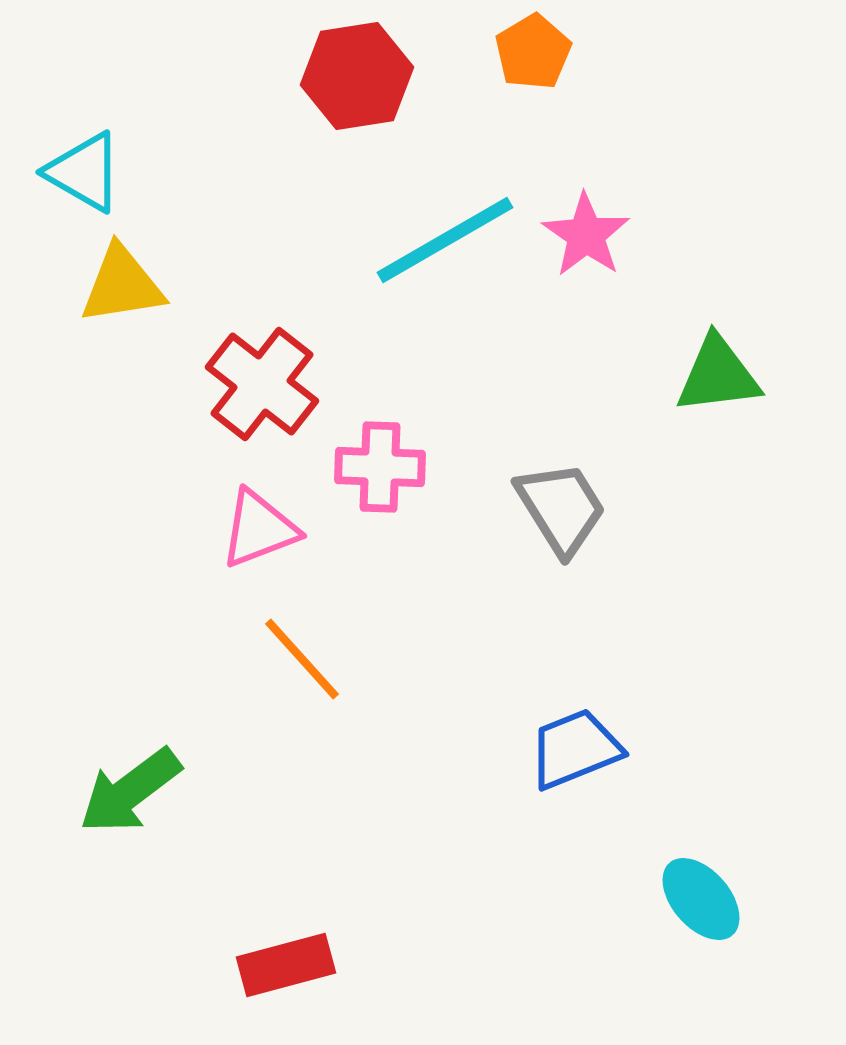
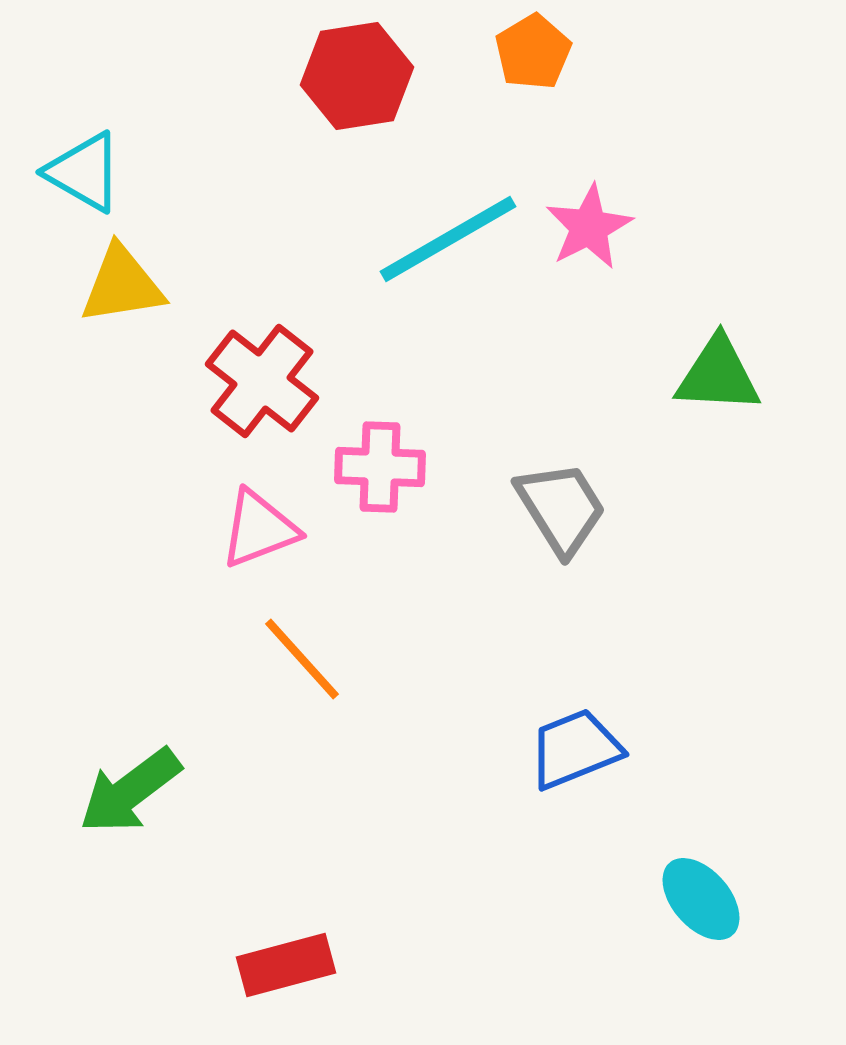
pink star: moved 3 px right, 8 px up; rotated 10 degrees clockwise
cyan line: moved 3 px right, 1 px up
green triangle: rotated 10 degrees clockwise
red cross: moved 3 px up
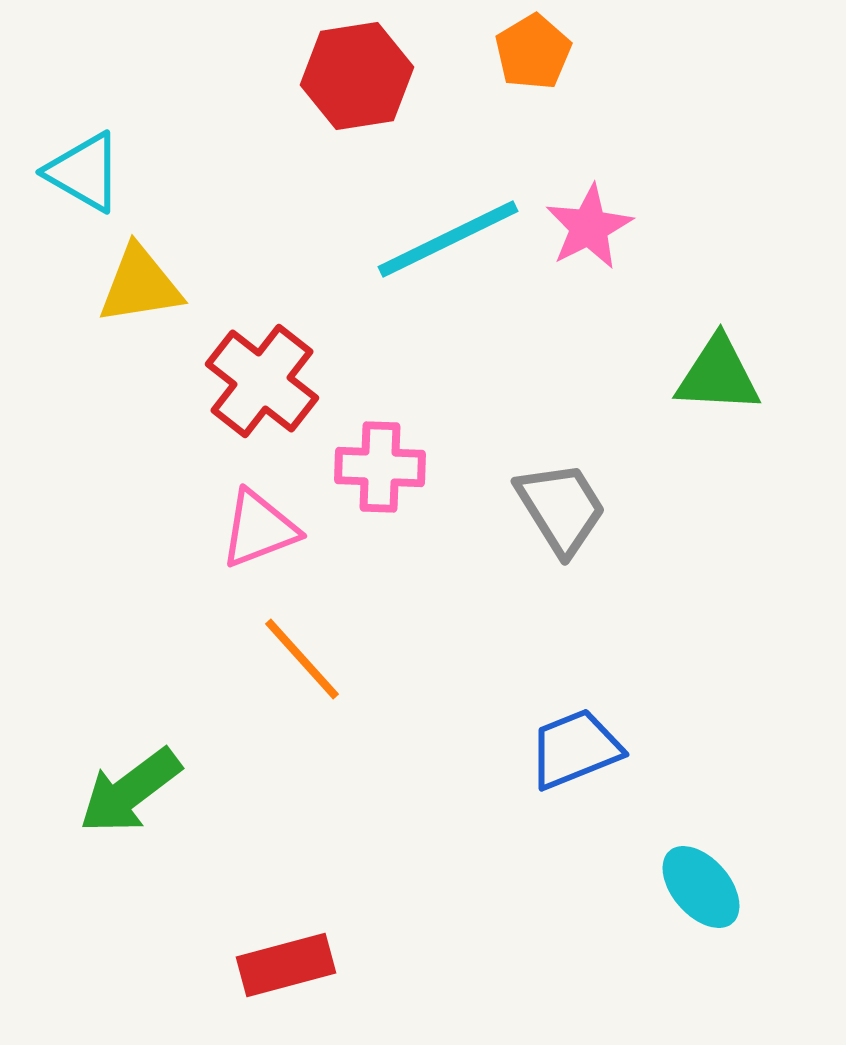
cyan line: rotated 4 degrees clockwise
yellow triangle: moved 18 px right
cyan ellipse: moved 12 px up
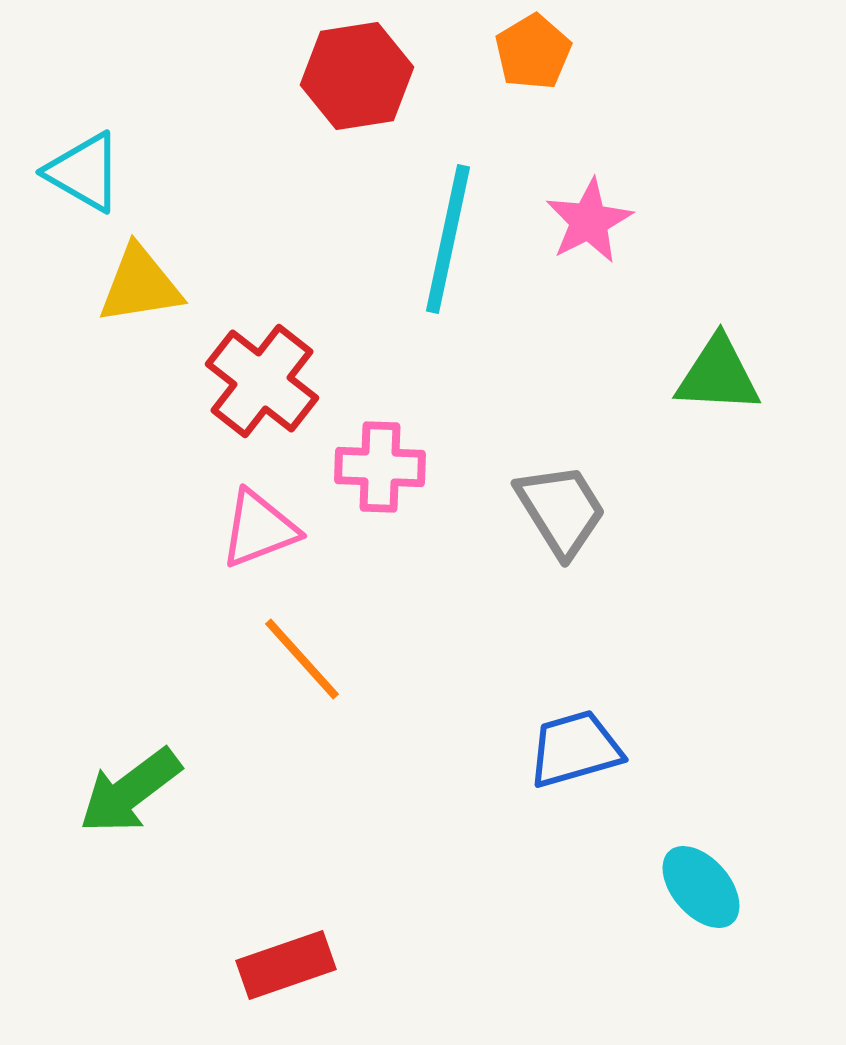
pink star: moved 6 px up
cyan line: rotated 52 degrees counterclockwise
gray trapezoid: moved 2 px down
blue trapezoid: rotated 6 degrees clockwise
red rectangle: rotated 4 degrees counterclockwise
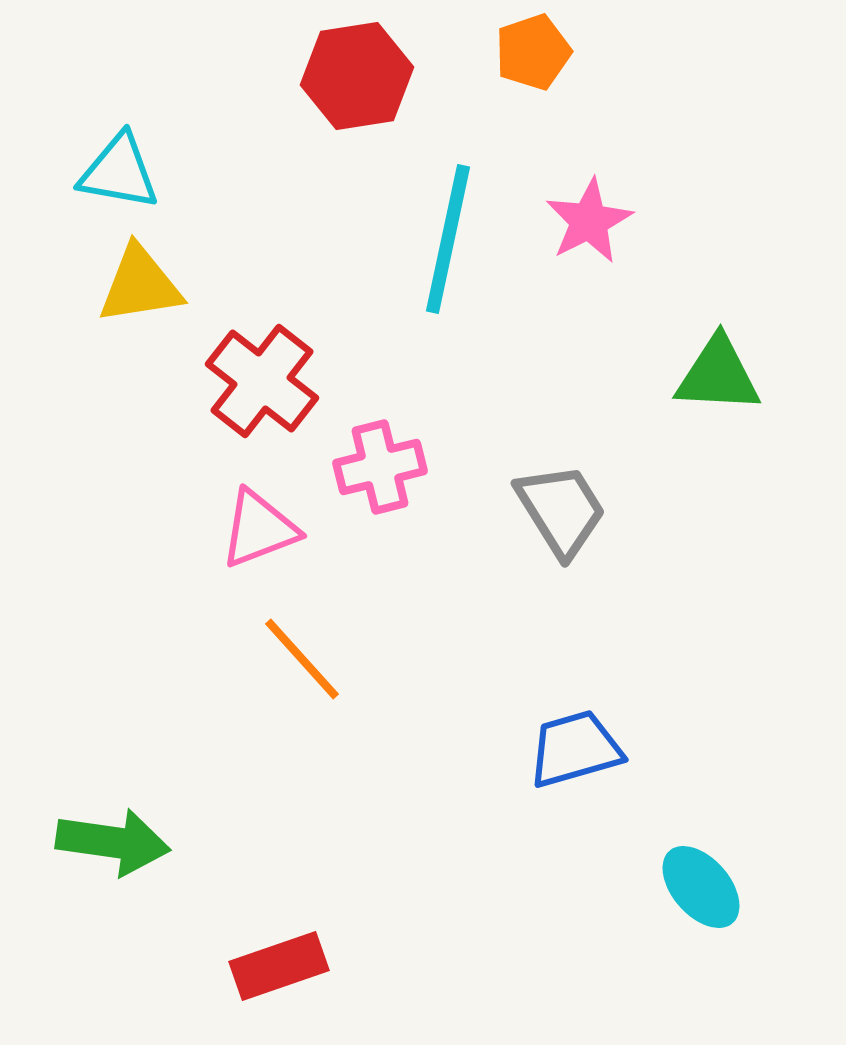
orange pentagon: rotated 12 degrees clockwise
cyan triangle: moved 35 px right; rotated 20 degrees counterclockwise
pink cross: rotated 16 degrees counterclockwise
green arrow: moved 17 px left, 51 px down; rotated 135 degrees counterclockwise
red rectangle: moved 7 px left, 1 px down
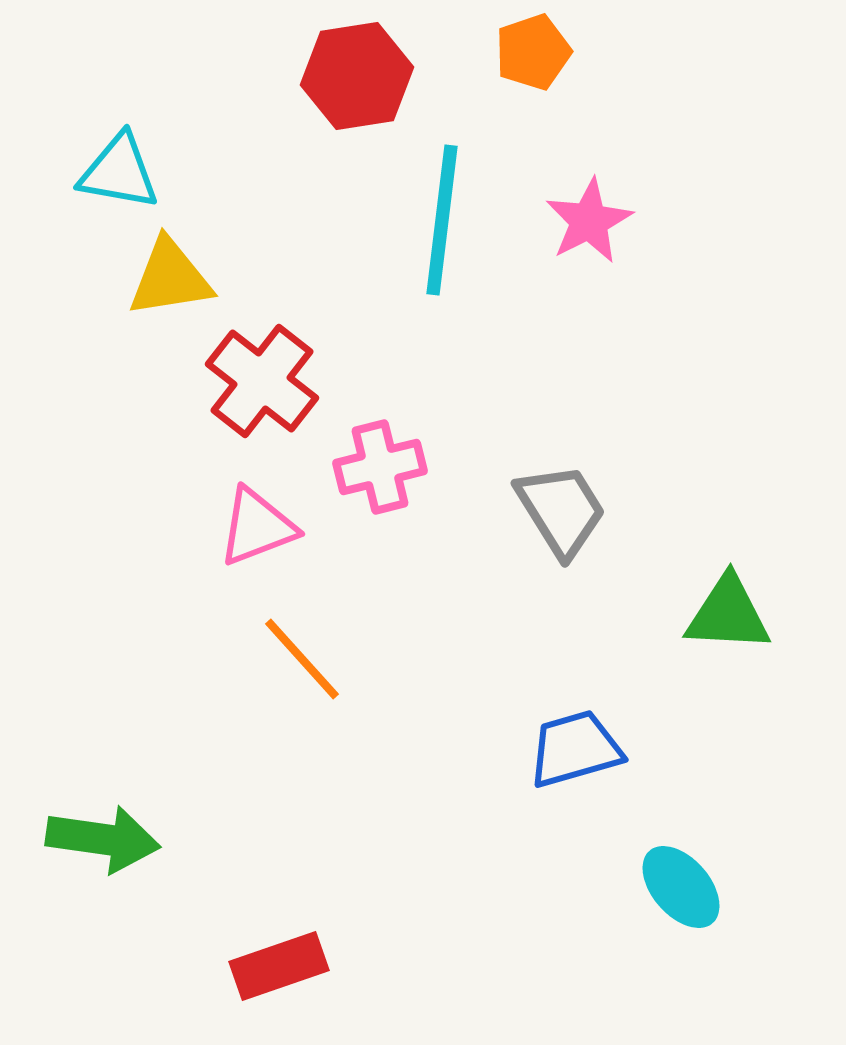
cyan line: moved 6 px left, 19 px up; rotated 5 degrees counterclockwise
yellow triangle: moved 30 px right, 7 px up
green triangle: moved 10 px right, 239 px down
pink triangle: moved 2 px left, 2 px up
green arrow: moved 10 px left, 3 px up
cyan ellipse: moved 20 px left
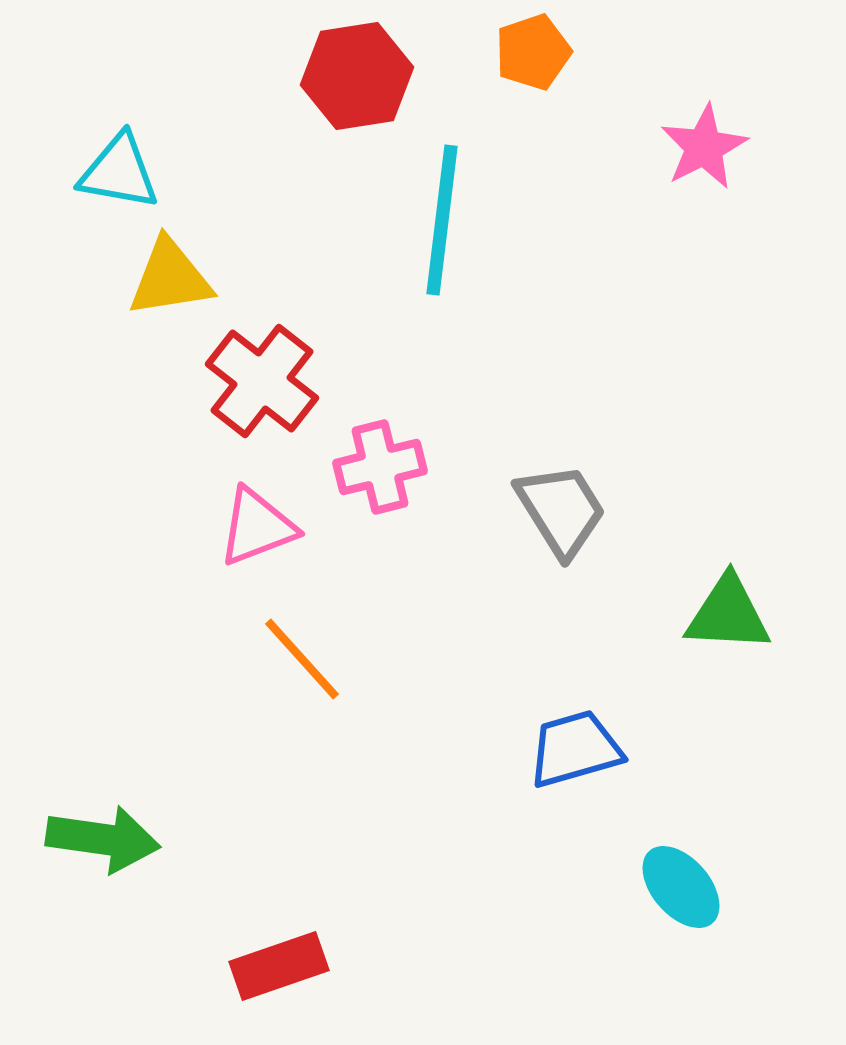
pink star: moved 115 px right, 74 px up
